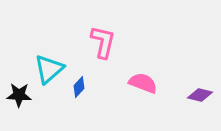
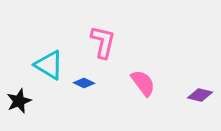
cyan triangle: moved 4 px up; rotated 48 degrees counterclockwise
pink semicircle: rotated 32 degrees clockwise
blue diamond: moved 5 px right, 4 px up; rotated 75 degrees clockwise
black star: moved 6 px down; rotated 25 degrees counterclockwise
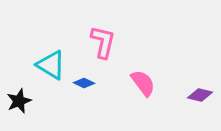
cyan triangle: moved 2 px right
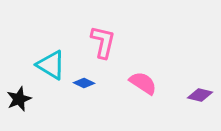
pink semicircle: rotated 20 degrees counterclockwise
black star: moved 2 px up
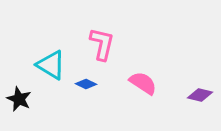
pink L-shape: moved 1 px left, 2 px down
blue diamond: moved 2 px right, 1 px down
black star: rotated 25 degrees counterclockwise
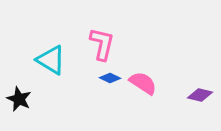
cyan triangle: moved 5 px up
blue diamond: moved 24 px right, 6 px up
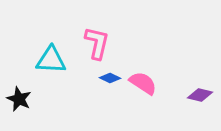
pink L-shape: moved 5 px left, 1 px up
cyan triangle: rotated 28 degrees counterclockwise
